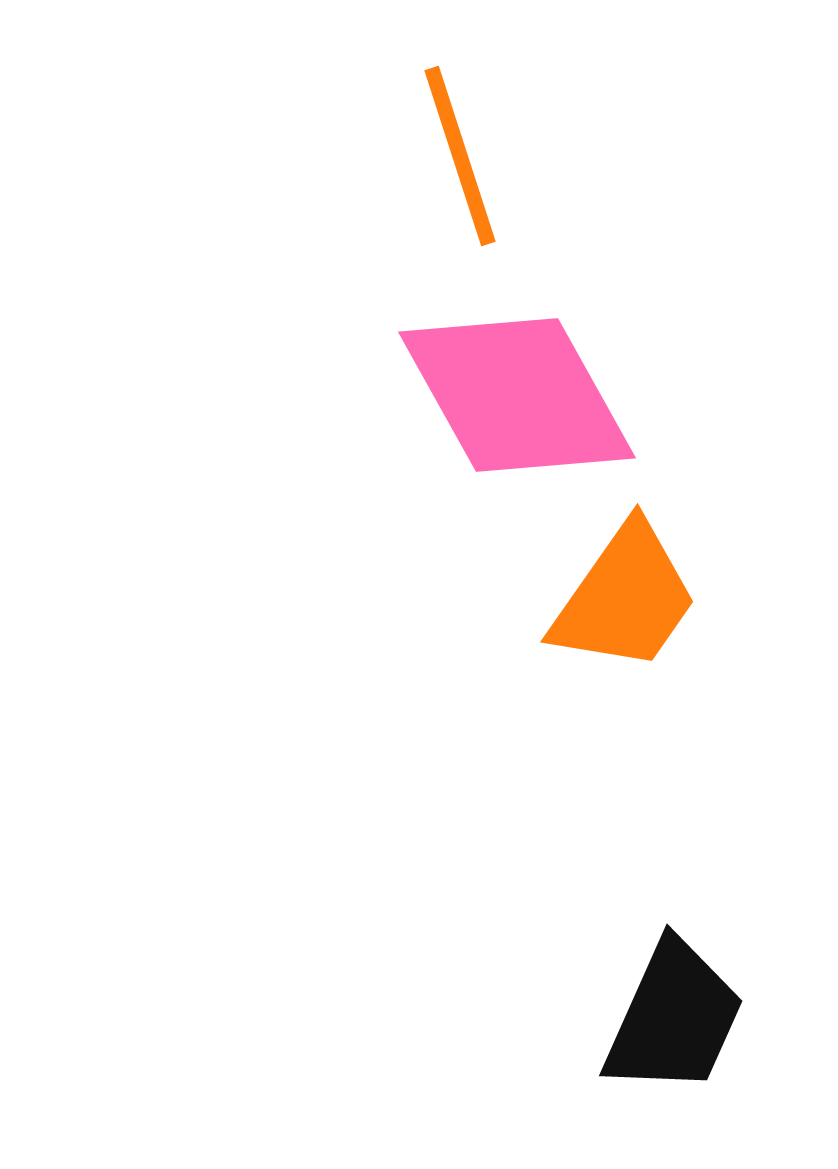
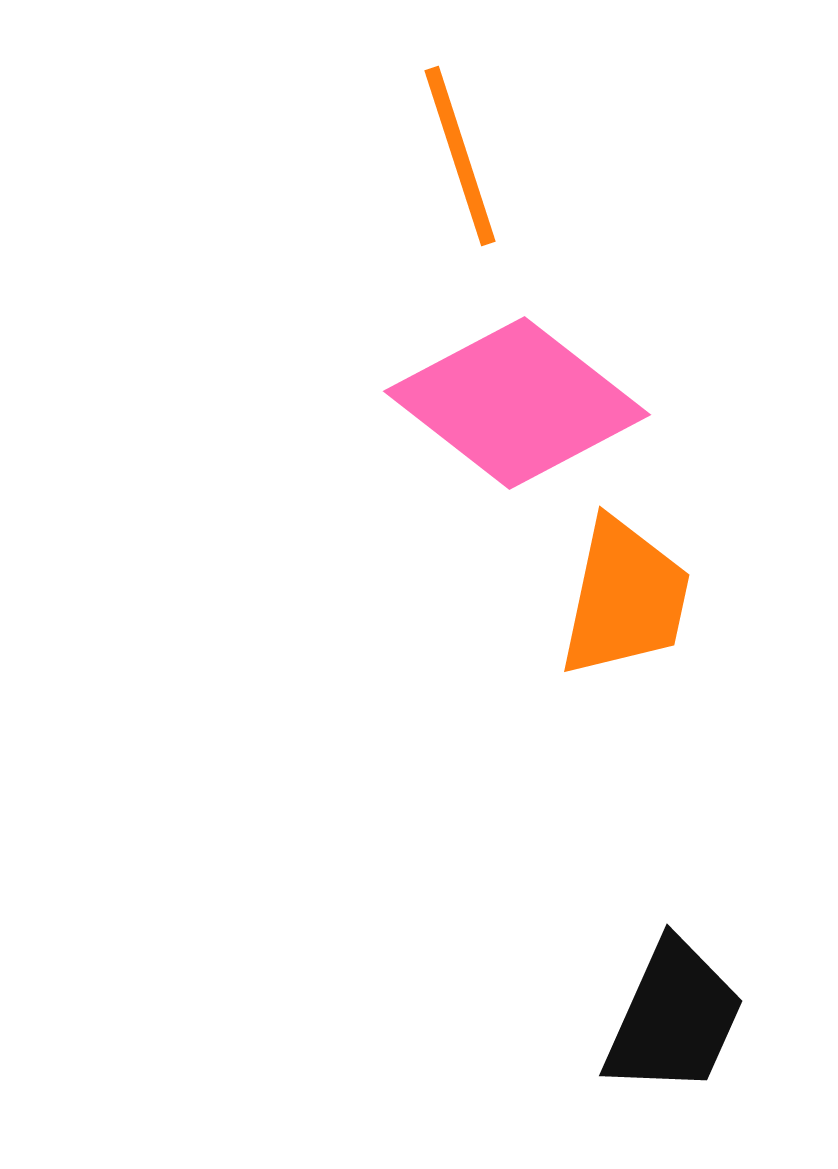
pink diamond: moved 8 px down; rotated 23 degrees counterclockwise
orange trapezoid: rotated 23 degrees counterclockwise
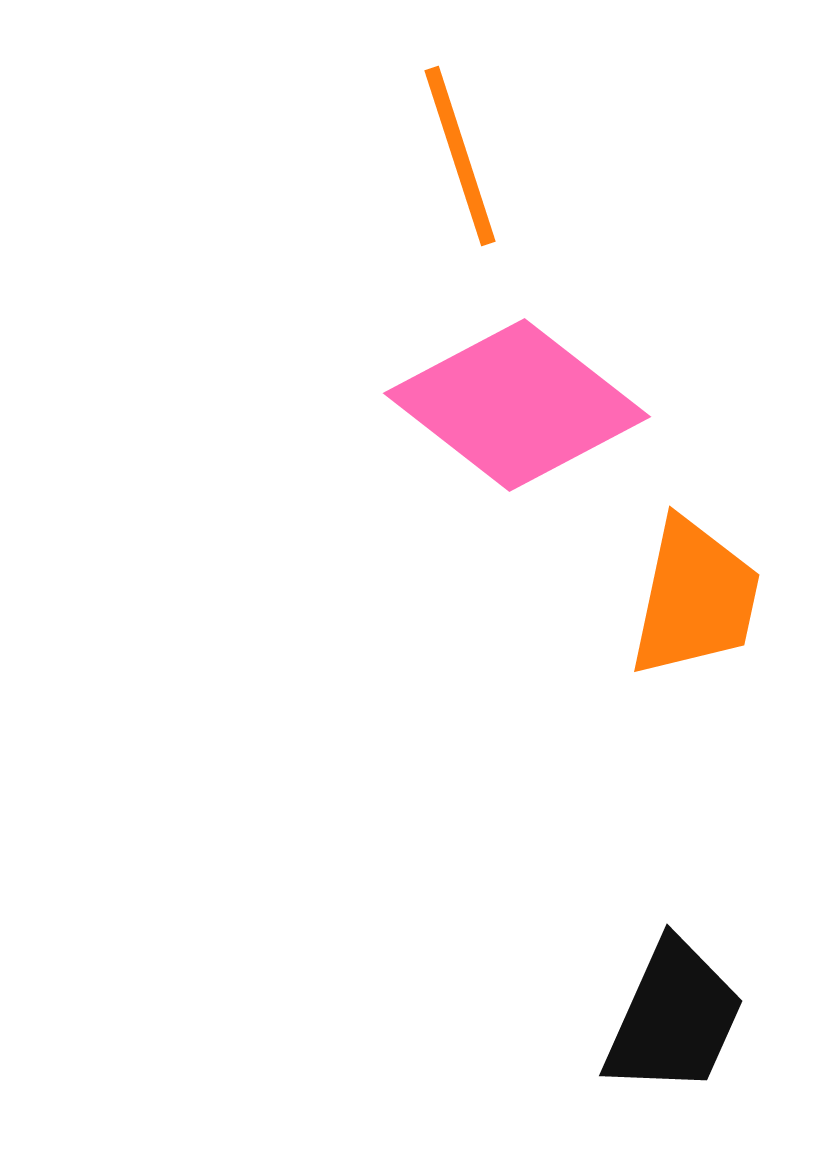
pink diamond: moved 2 px down
orange trapezoid: moved 70 px right
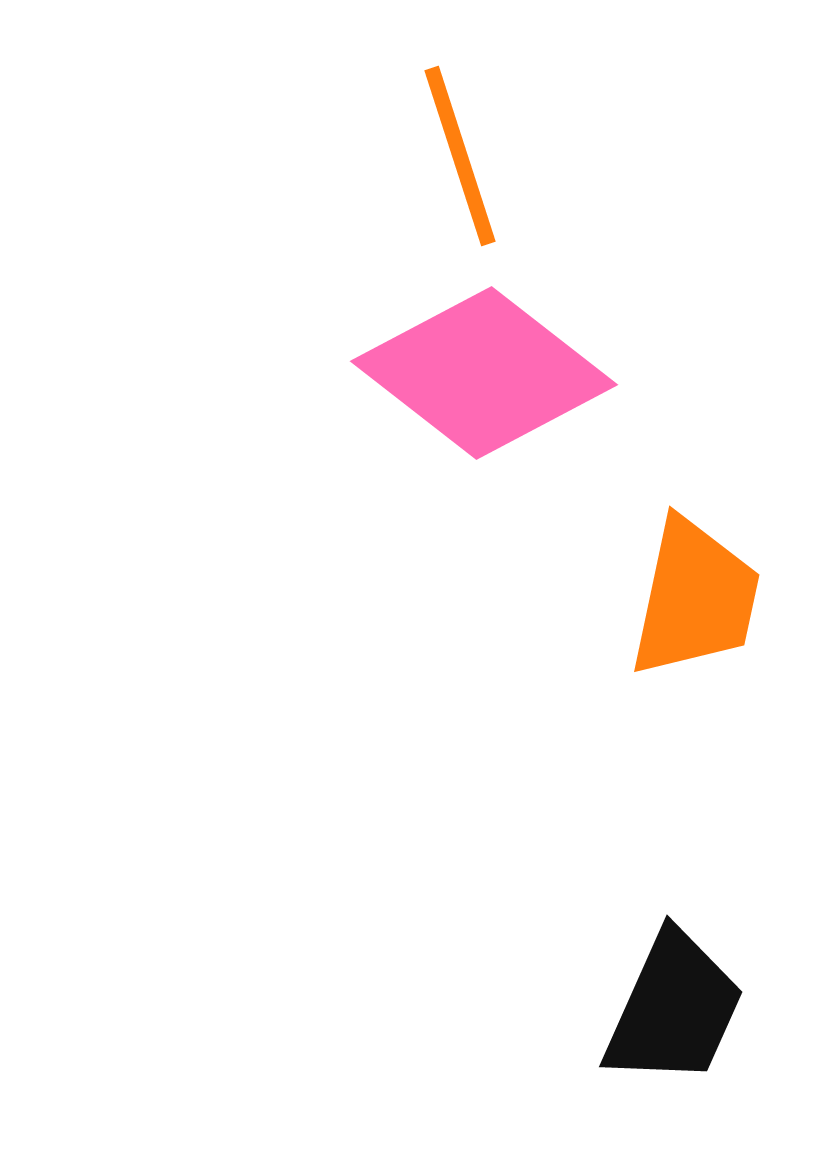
pink diamond: moved 33 px left, 32 px up
black trapezoid: moved 9 px up
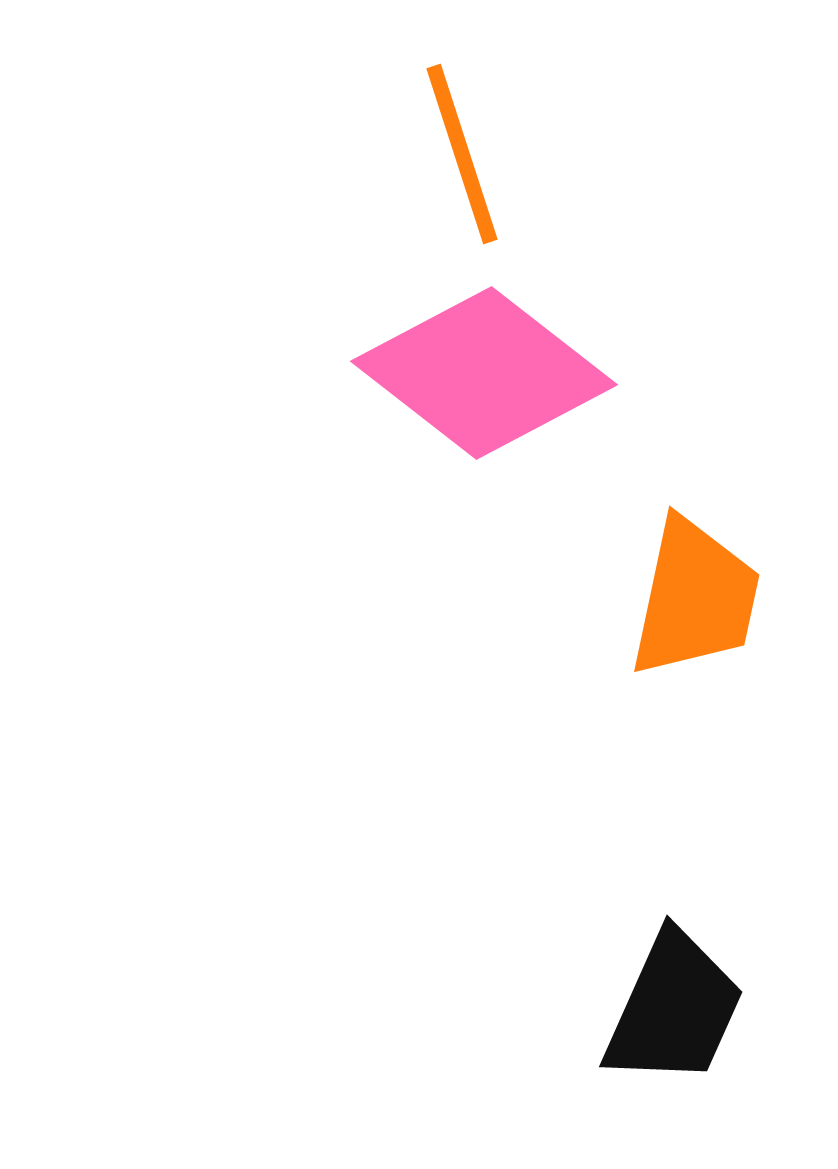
orange line: moved 2 px right, 2 px up
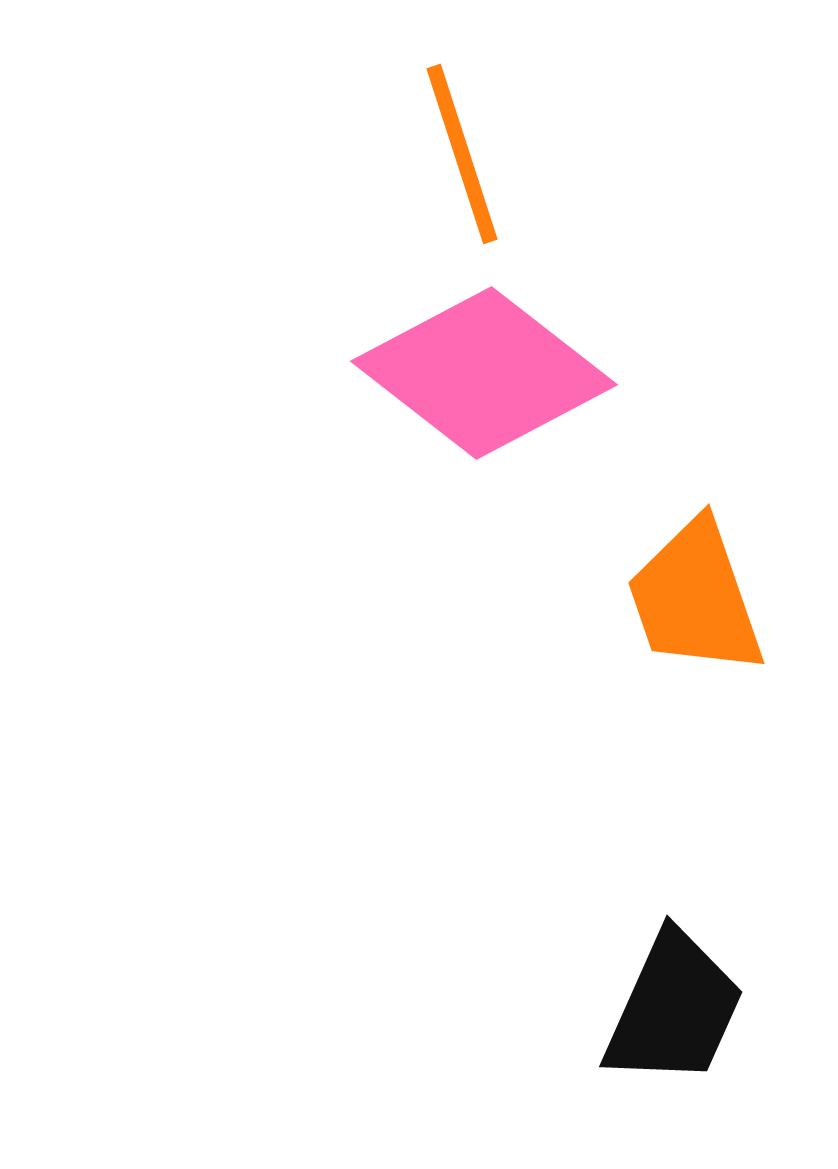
orange trapezoid: rotated 149 degrees clockwise
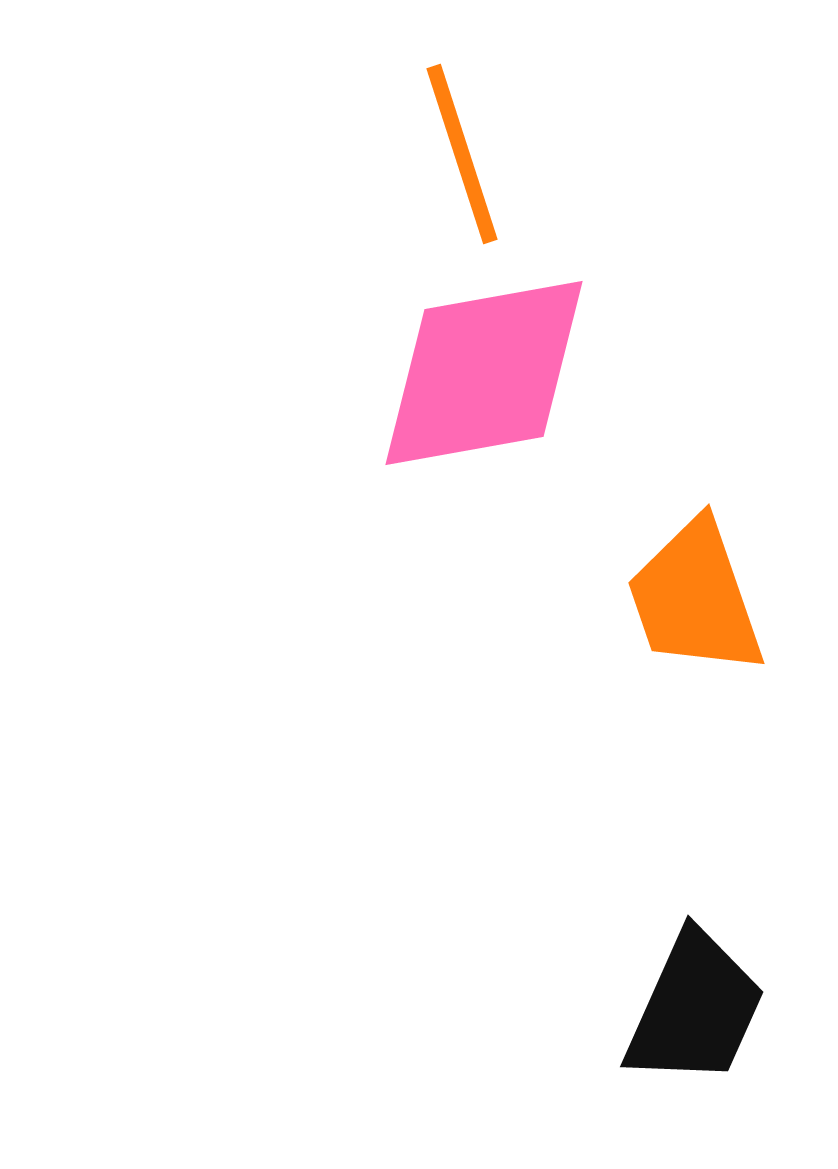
pink diamond: rotated 48 degrees counterclockwise
black trapezoid: moved 21 px right
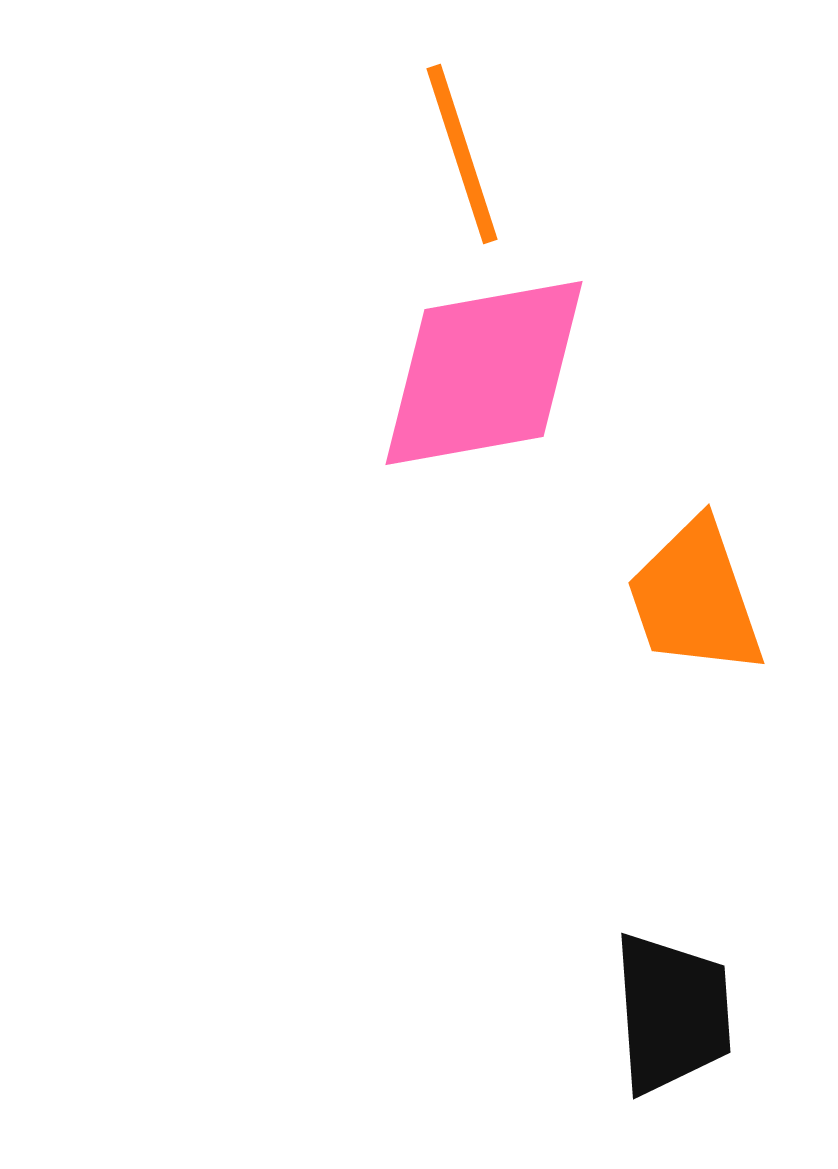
black trapezoid: moved 23 px left, 4 px down; rotated 28 degrees counterclockwise
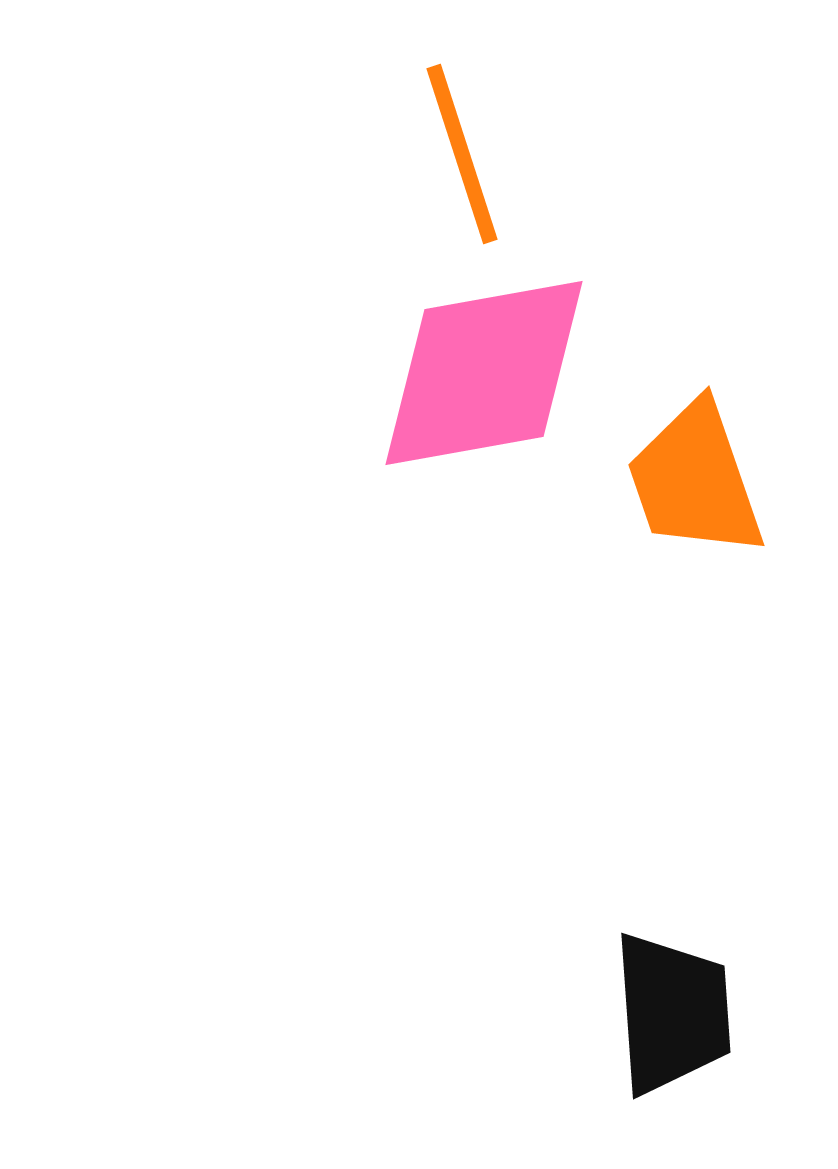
orange trapezoid: moved 118 px up
